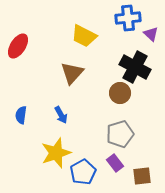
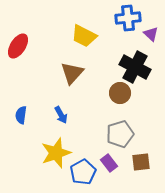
purple rectangle: moved 6 px left
brown square: moved 1 px left, 14 px up
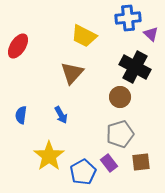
brown circle: moved 4 px down
yellow star: moved 7 px left, 3 px down; rotated 16 degrees counterclockwise
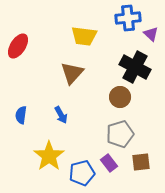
yellow trapezoid: rotated 20 degrees counterclockwise
blue pentagon: moved 1 px left, 1 px down; rotated 15 degrees clockwise
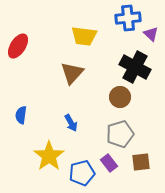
blue arrow: moved 10 px right, 8 px down
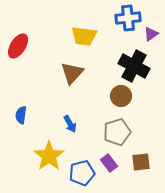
purple triangle: rotated 42 degrees clockwise
black cross: moved 1 px left, 1 px up
brown circle: moved 1 px right, 1 px up
blue arrow: moved 1 px left, 1 px down
gray pentagon: moved 3 px left, 2 px up
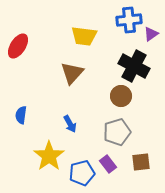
blue cross: moved 1 px right, 2 px down
purple rectangle: moved 1 px left, 1 px down
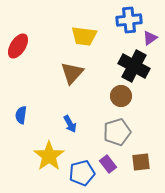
purple triangle: moved 1 px left, 4 px down
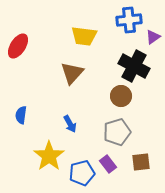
purple triangle: moved 3 px right, 1 px up
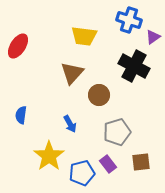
blue cross: rotated 25 degrees clockwise
brown circle: moved 22 px left, 1 px up
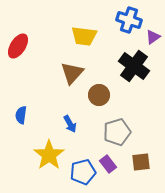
black cross: rotated 8 degrees clockwise
yellow star: moved 1 px up
blue pentagon: moved 1 px right, 1 px up
